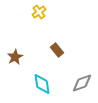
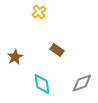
brown rectangle: rotated 16 degrees counterclockwise
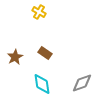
yellow cross: rotated 24 degrees counterclockwise
brown rectangle: moved 12 px left, 3 px down
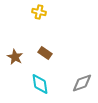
yellow cross: rotated 16 degrees counterclockwise
brown star: rotated 14 degrees counterclockwise
cyan diamond: moved 2 px left
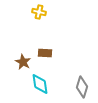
brown rectangle: rotated 32 degrees counterclockwise
brown star: moved 8 px right, 5 px down
gray diamond: moved 4 px down; rotated 55 degrees counterclockwise
